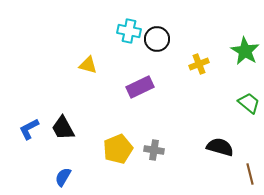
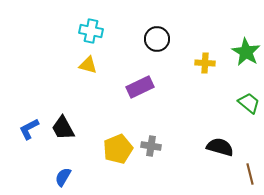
cyan cross: moved 38 px left
green star: moved 1 px right, 1 px down
yellow cross: moved 6 px right, 1 px up; rotated 24 degrees clockwise
gray cross: moved 3 px left, 4 px up
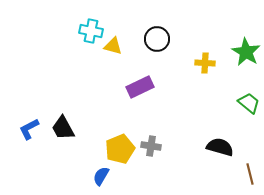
yellow triangle: moved 25 px right, 19 px up
yellow pentagon: moved 2 px right
blue semicircle: moved 38 px right, 1 px up
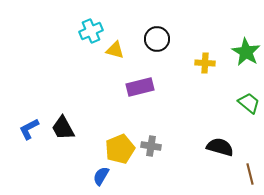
cyan cross: rotated 35 degrees counterclockwise
yellow triangle: moved 2 px right, 4 px down
purple rectangle: rotated 12 degrees clockwise
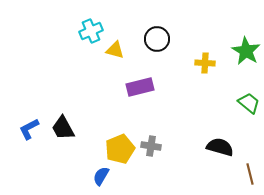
green star: moved 1 px up
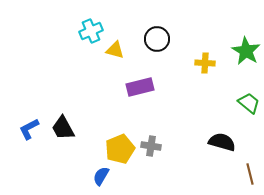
black semicircle: moved 2 px right, 5 px up
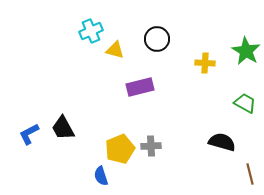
green trapezoid: moved 4 px left; rotated 10 degrees counterclockwise
blue L-shape: moved 5 px down
gray cross: rotated 12 degrees counterclockwise
blue semicircle: rotated 48 degrees counterclockwise
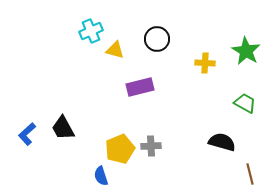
blue L-shape: moved 2 px left; rotated 15 degrees counterclockwise
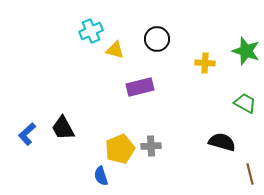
green star: rotated 12 degrees counterclockwise
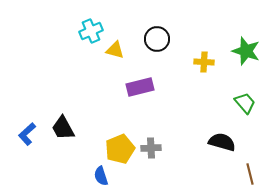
yellow cross: moved 1 px left, 1 px up
green trapezoid: rotated 20 degrees clockwise
gray cross: moved 2 px down
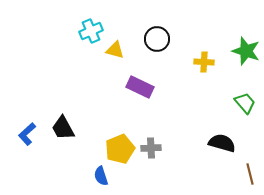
purple rectangle: rotated 40 degrees clockwise
black semicircle: moved 1 px down
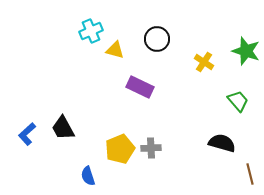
yellow cross: rotated 30 degrees clockwise
green trapezoid: moved 7 px left, 2 px up
blue semicircle: moved 13 px left
